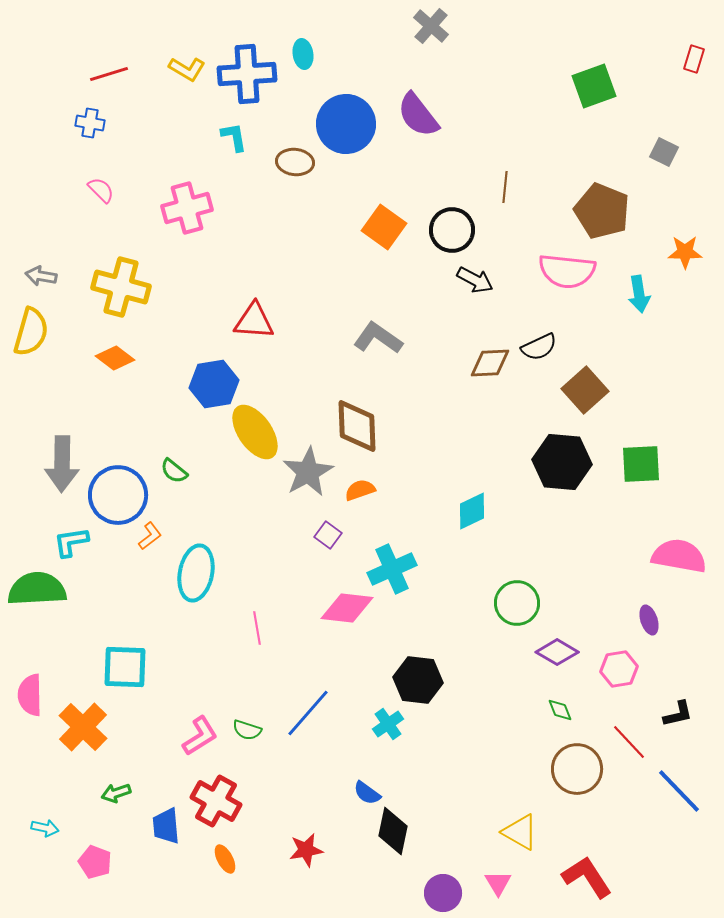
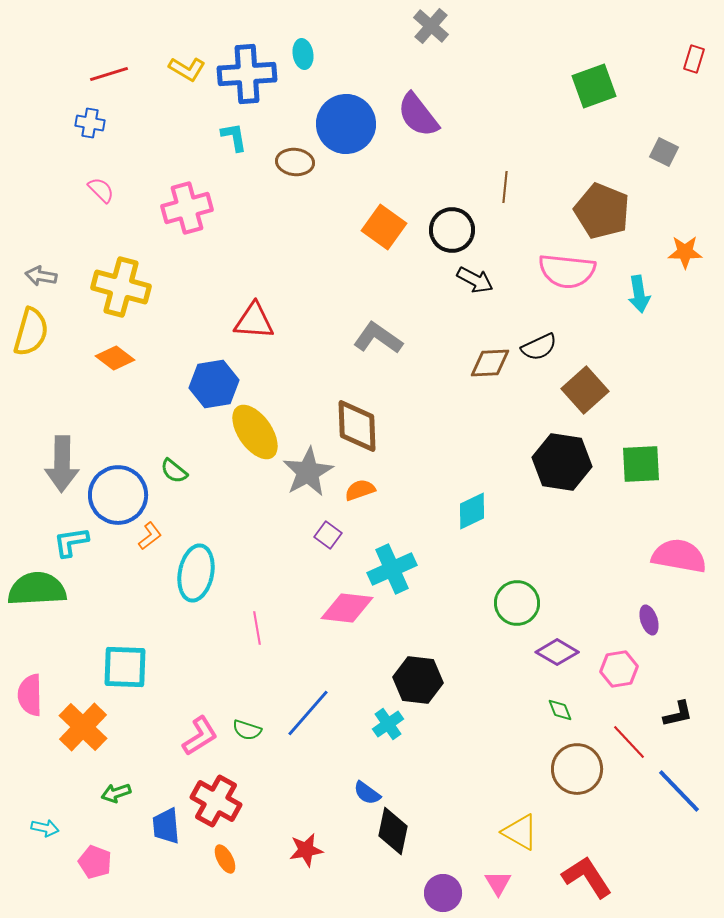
black hexagon at (562, 462): rotated 4 degrees clockwise
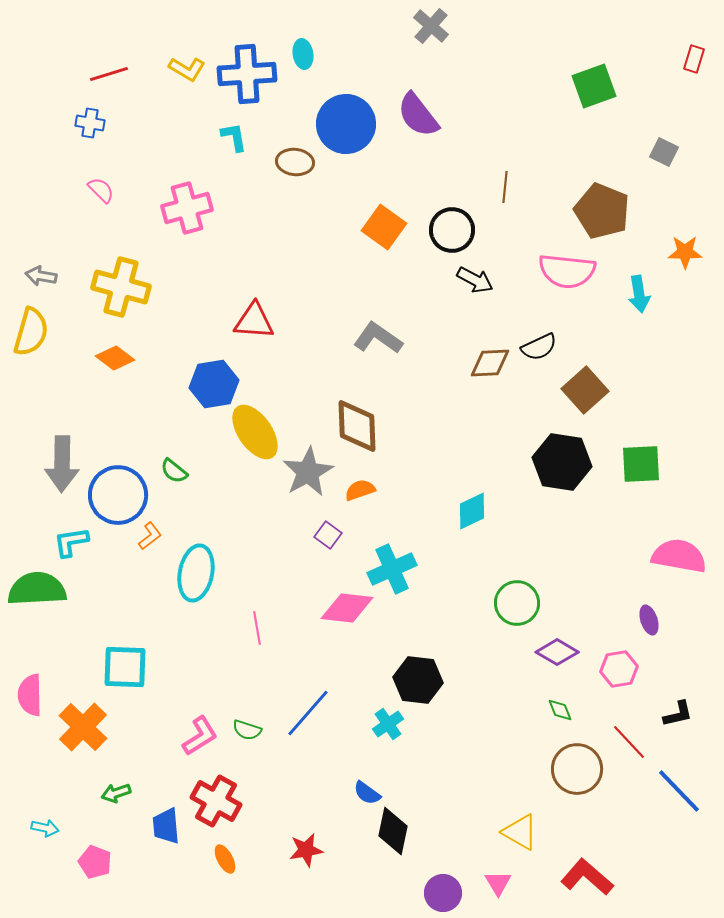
red L-shape at (587, 877): rotated 16 degrees counterclockwise
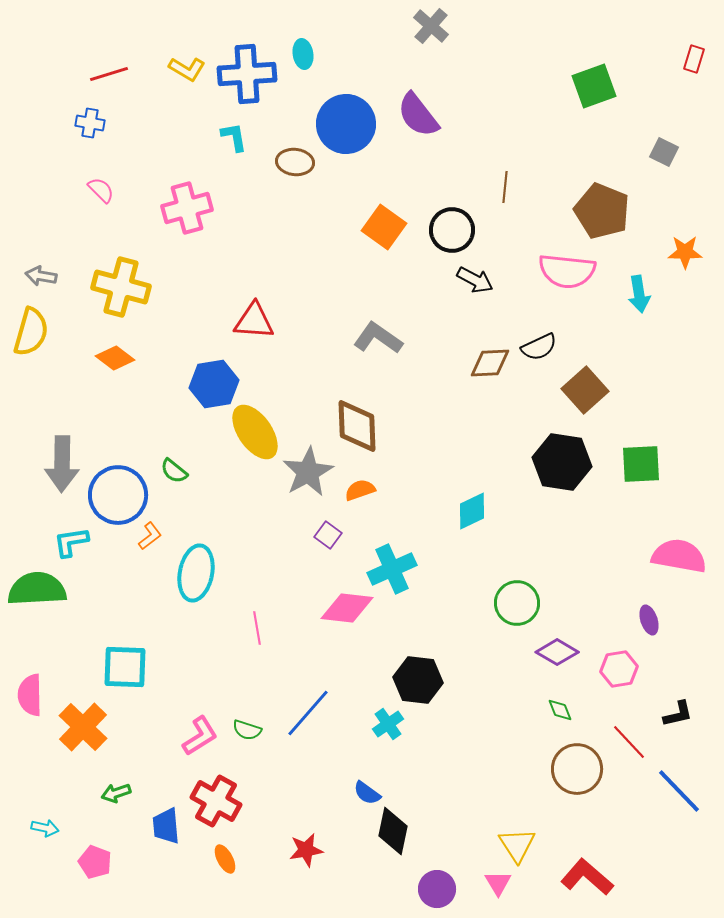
yellow triangle at (520, 832): moved 3 px left, 13 px down; rotated 27 degrees clockwise
purple circle at (443, 893): moved 6 px left, 4 px up
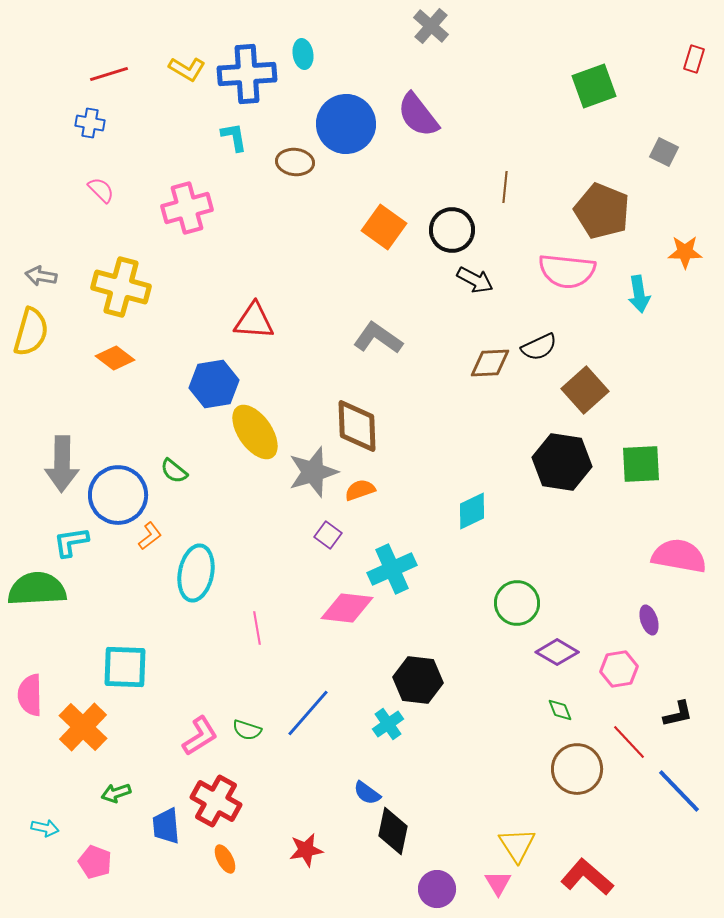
gray star at (308, 472): moved 5 px right; rotated 12 degrees clockwise
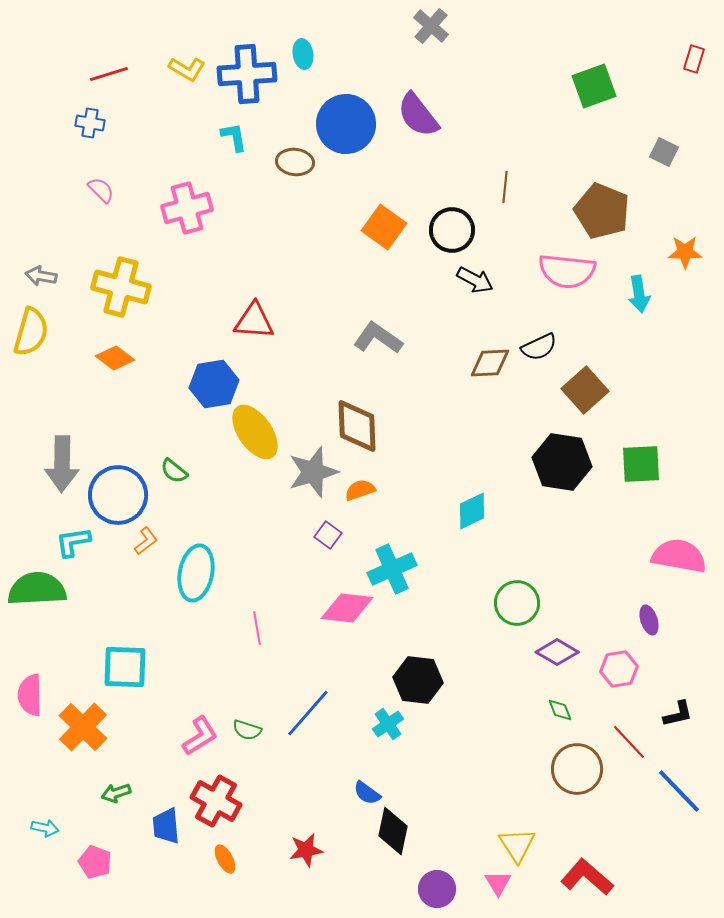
orange L-shape at (150, 536): moved 4 px left, 5 px down
cyan L-shape at (71, 542): moved 2 px right
